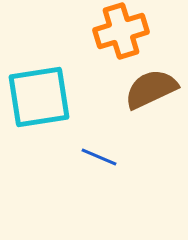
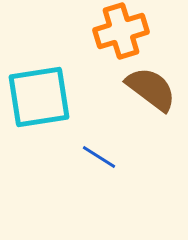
brown semicircle: rotated 62 degrees clockwise
blue line: rotated 9 degrees clockwise
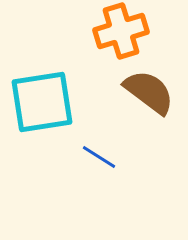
brown semicircle: moved 2 px left, 3 px down
cyan square: moved 3 px right, 5 px down
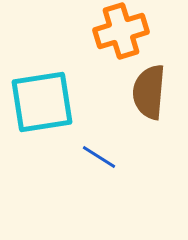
brown semicircle: rotated 122 degrees counterclockwise
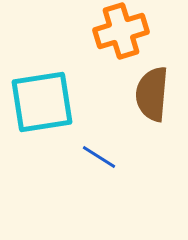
brown semicircle: moved 3 px right, 2 px down
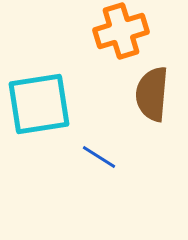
cyan square: moved 3 px left, 2 px down
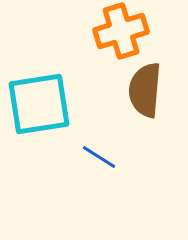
brown semicircle: moved 7 px left, 4 px up
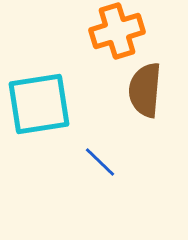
orange cross: moved 4 px left
blue line: moved 1 px right, 5 px down; rotated 12 degrees clockwise
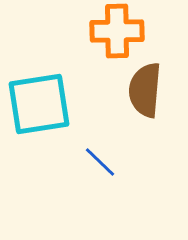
orange cross: rotated 16 degrees clockwise
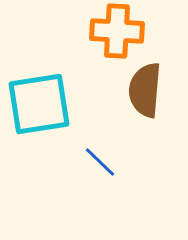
orange cross: rotated 4 degrees clockwise
